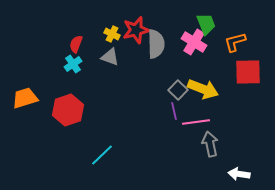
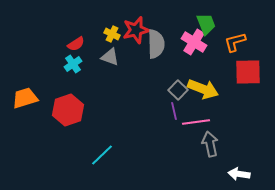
red semicircle: rotated 144 degrees counterclockwise
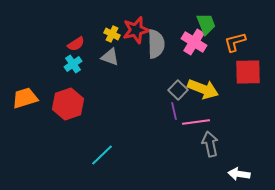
red hexagon: moved 6 px up
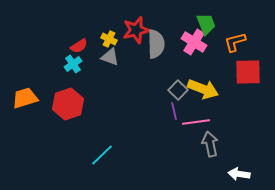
yellow cross: moved 3 px left, 5 px down
red semicircle: moved 3 px right, 2 px down
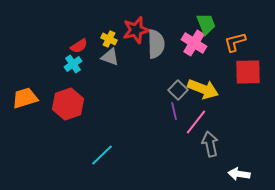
pink cross: moved 1 px down
pink line: rotated 44 degrees counterclockwise
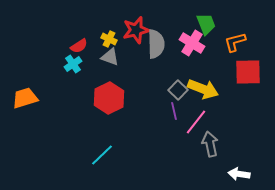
pink cross: moved 2 px left
red hexagon: moved 41 px right, 6 px up; rotated 8 degrees counterclockwise
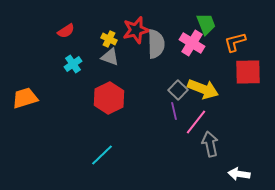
red semicircle: moved 13 px left, 15 px up
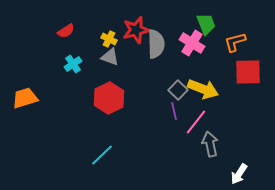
white arrow: rotated 65 degrees counterclockwise
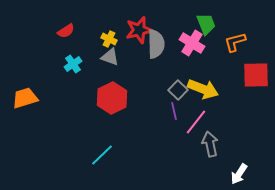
red star: moved 3 px right
red square: moved 8 px right, 3 px down
red hexagon: moved 3 px right
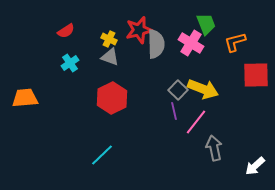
pink cross: moved 1 px left
cyan cross: moved 3 px left, 1 px up
orange trapezoid: rotated 12 degrees clockwise
gray arrow: moved 4 px right, 4 px down
white arrow: moved 16 px right, 8 px up; rotated 15 degrees clockwise
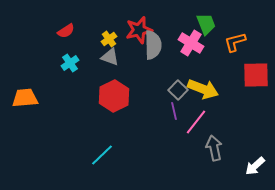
yellow cross: rotated 28 degrees clockwise
gray semicircle: moved 3 px left, 1 px down
red hexagon: moved 2 px right, 2 px up
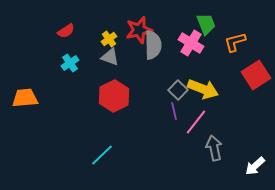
red square: rotated 32 degrees counterclockwise
